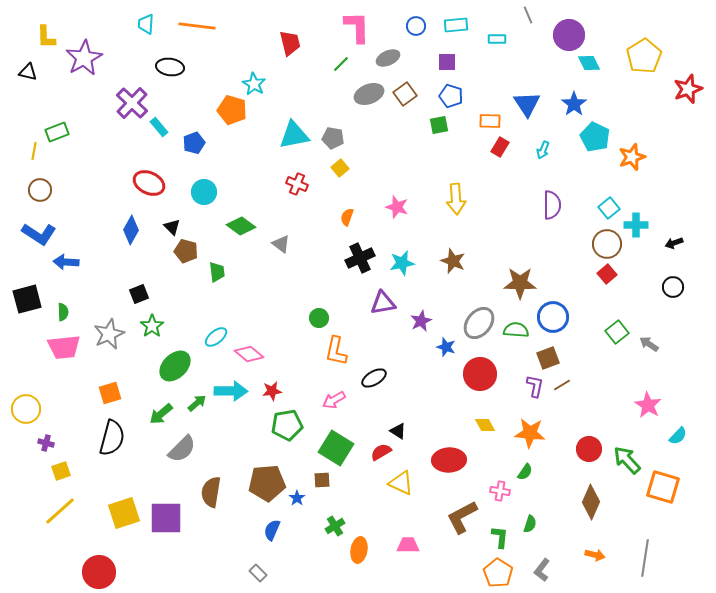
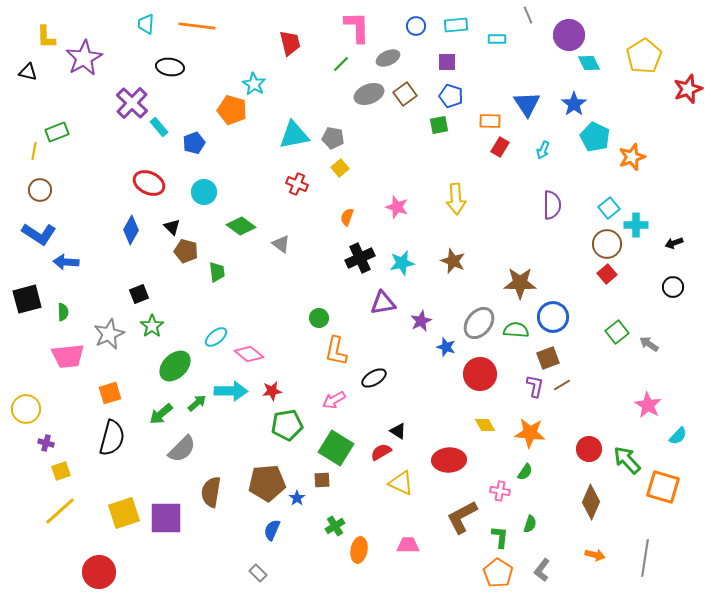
pink trapezoid at (64, 347): moved 4 px right, 9 px down
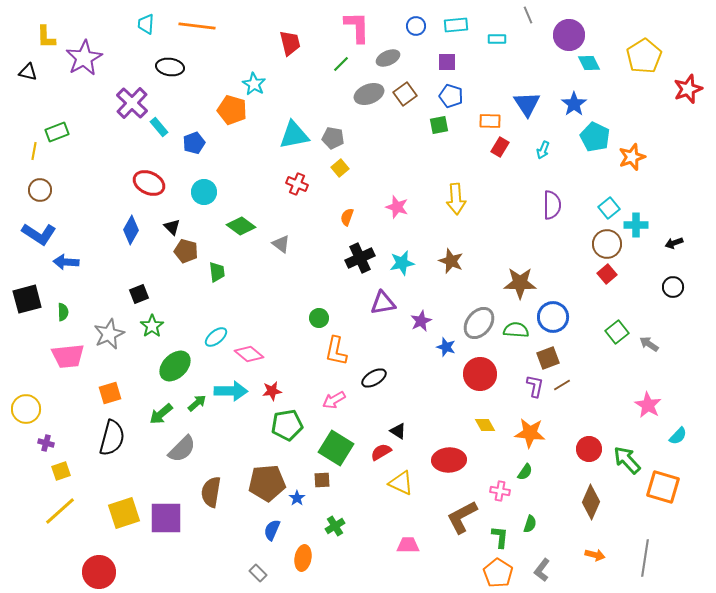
brown star at (453, 261): moved 2 px left
orange ellipse at (359, 550): moved 56 px left, 8 px down
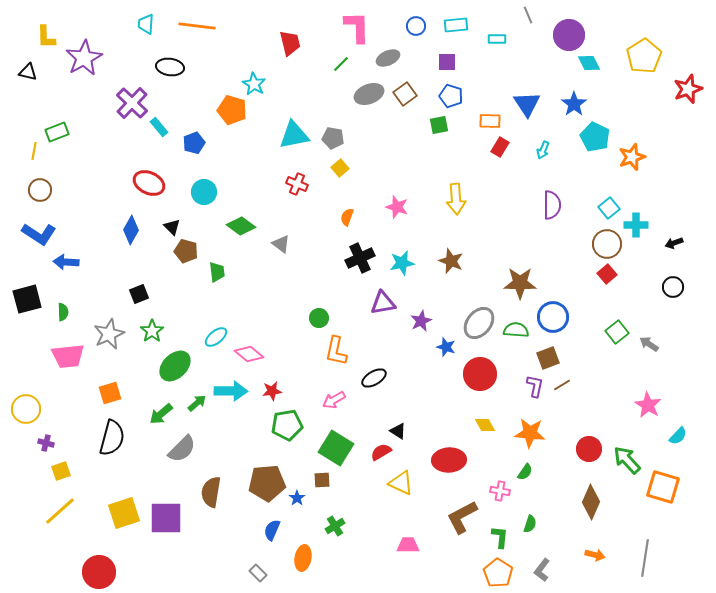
green star at (152, 326): moved 5 px down
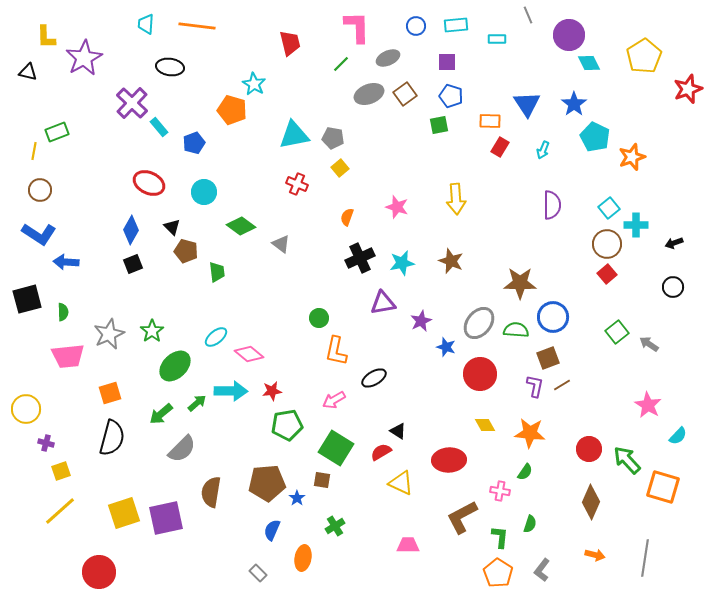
black square at (139, 294): moved 6 px left, 30 px up
brown square at (322, 480): rotated 12 degrees clockwise
purple square at (166, 518): rotated 12 degrees counterclockwise
